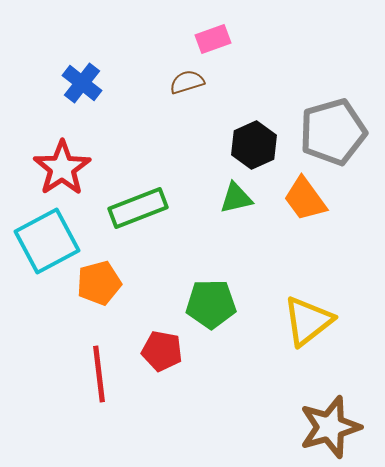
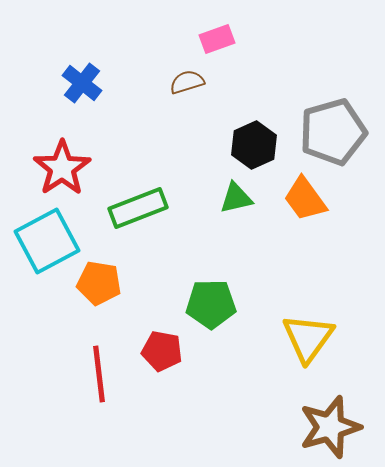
pink rectangle: moved 4 px right
orange pentagon: rotated 24 degrees clockwise
yellow triangle: moved 17 px down; rotated 16 degrees counterclockwise
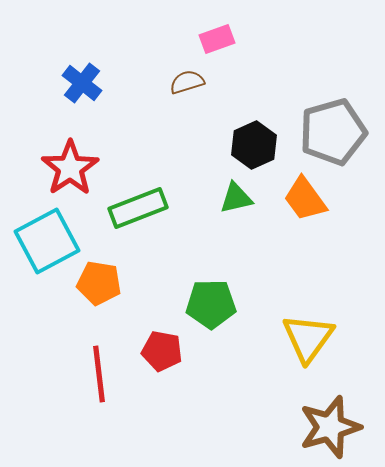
red star: moved 8 px right
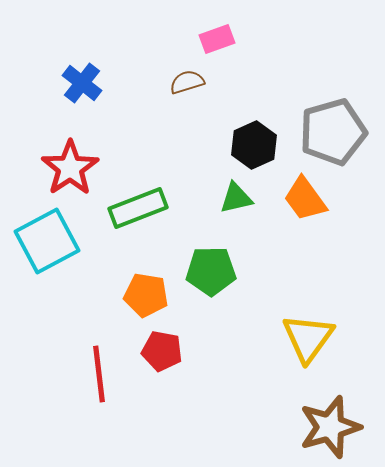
orange pentagon: moved 47 px right, 12 px down
green pentagon: moved 33 px up
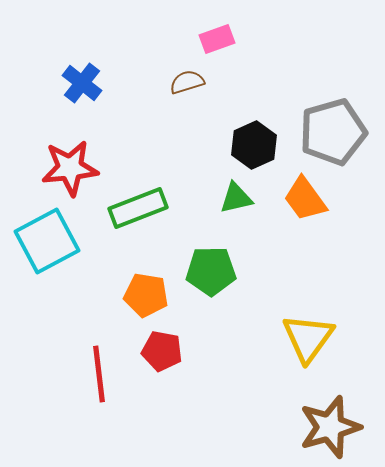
red star: rotated 28 degrees clockwise
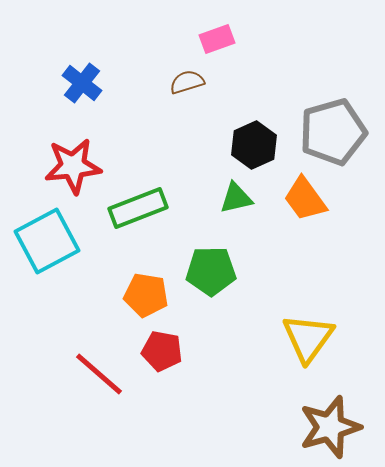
red star: moved 3 px right, 2 px up
red line: rotated 42 degrees counterclockwise
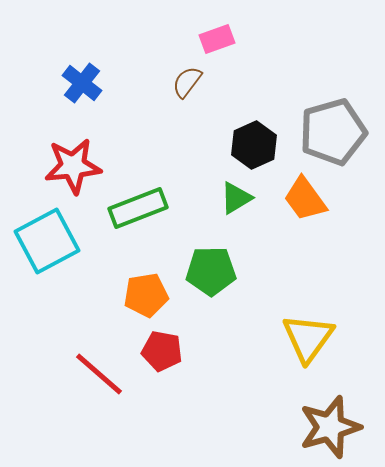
brown semicircle: rotated 36 degrees counterclockwise
green triangle: rotated 18 degrees counterclockwise
orange pentagon: rotated 18 degrees counterclockwise
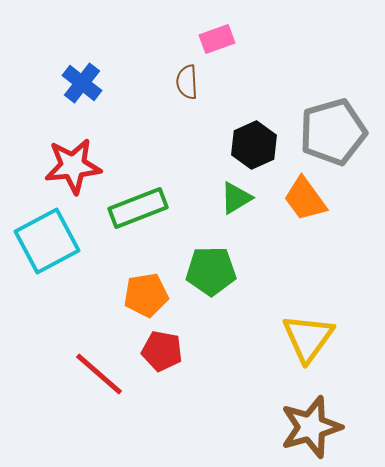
brown semicircle: rotated 40 degrees counterclockwise
brown star: moved 19 px left
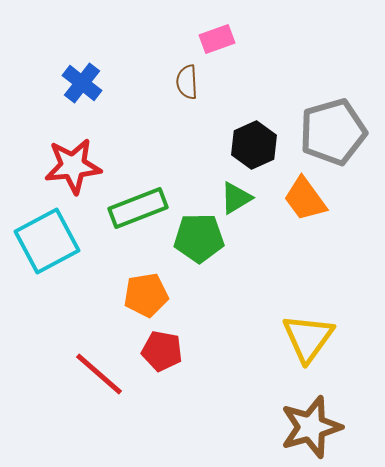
green pentagon: moved 12 px left, 33 px up
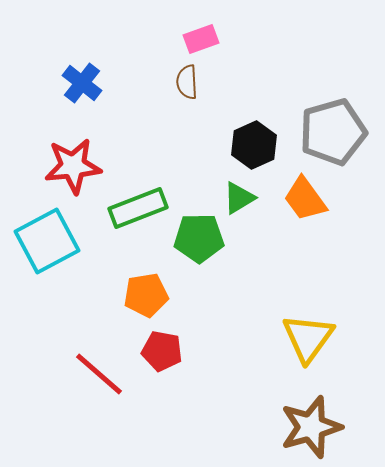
pink rectangle: moved 16 px left
green triangle: moved 3 px right
